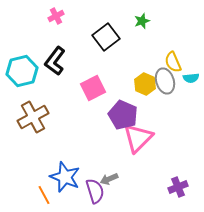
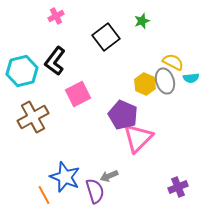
yellow semicircle: rotated 140 degrees clockwise
pink square: moved 15 px left, 6 px down
gray arrow: moved 3 px up
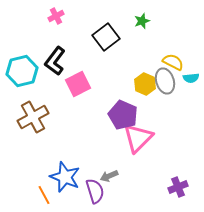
pink square: moved 10 px up
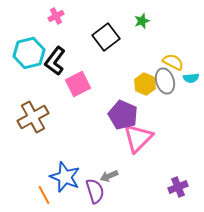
cyan hexagon: moved 7 px right, 18 px up
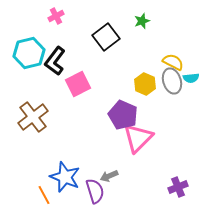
gray ellipse: moved 7 px right
brown cross: rotated 8 degrees counterclockwise
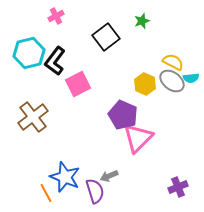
gray ellipse: rotated 35 degrees counterclockwise
orange line: moved 2 px right, 2 px up
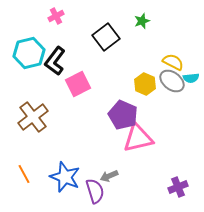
pink triangle: rotated 32 degrees clockwise
orange line: moved 22 px left, 19 px up
